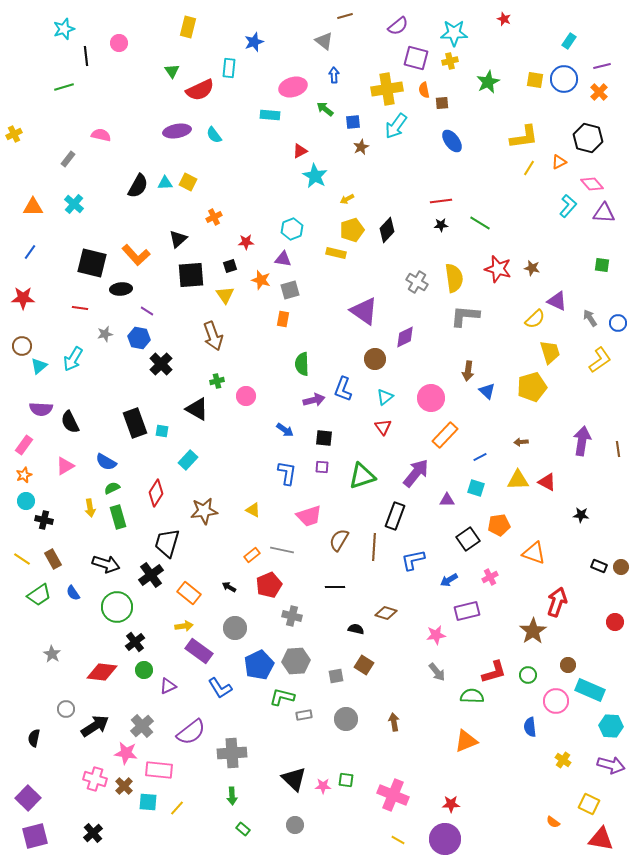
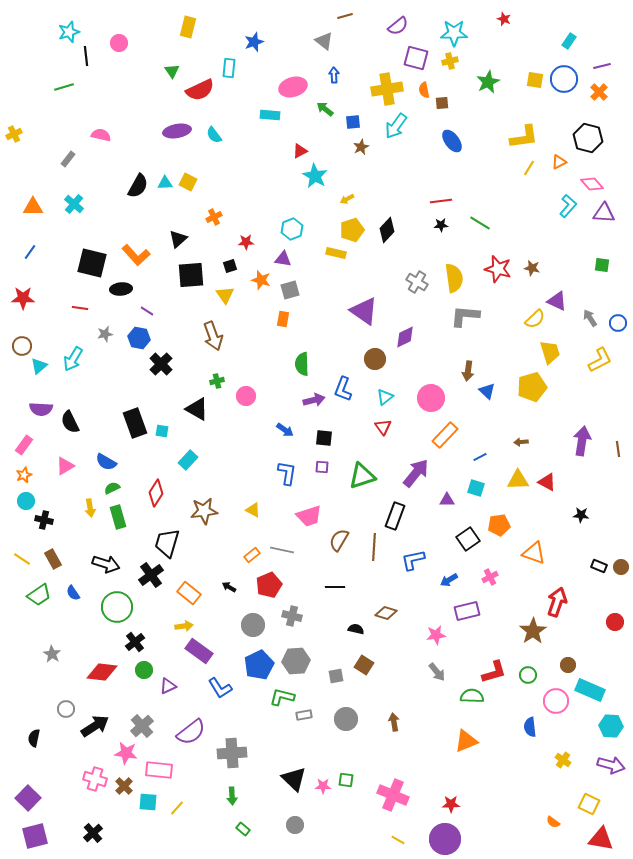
cyan star at (64, 29): moved 5 px right, 3 px down
yellow L-shape at (600, 360): rotated 8 degrees clockwise
gray circle at (235, 628): moved 18 px right, 3 px up
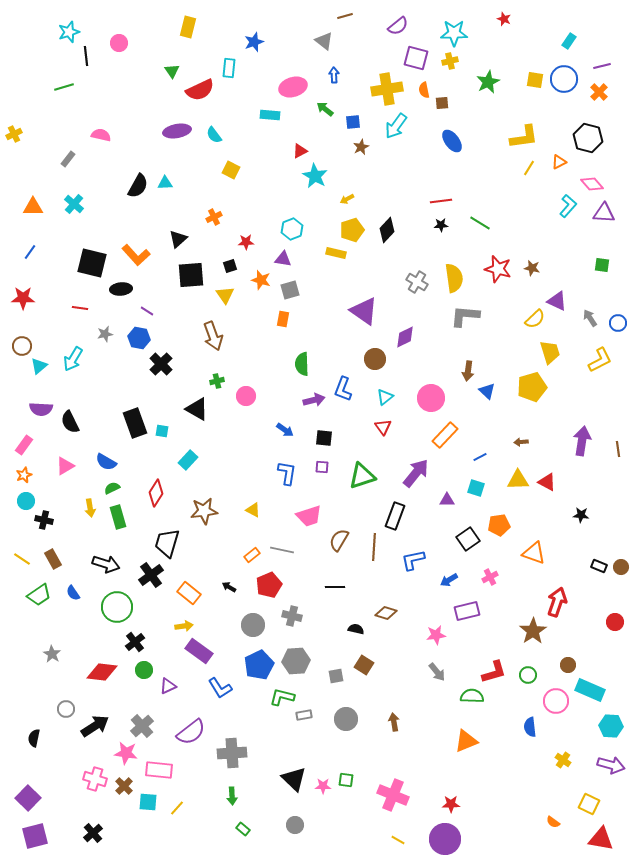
yellow square at (188, 182): moved 43 px right, 12 px up
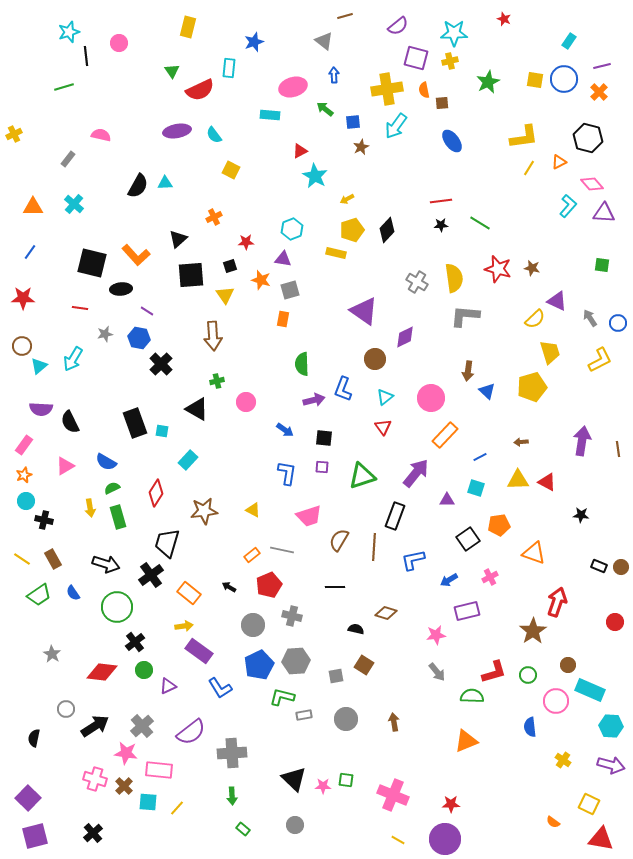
brown arrow at (213, 336): rotated 16 degrees clockwise
pink circle at (246, 396): moved 6 px down
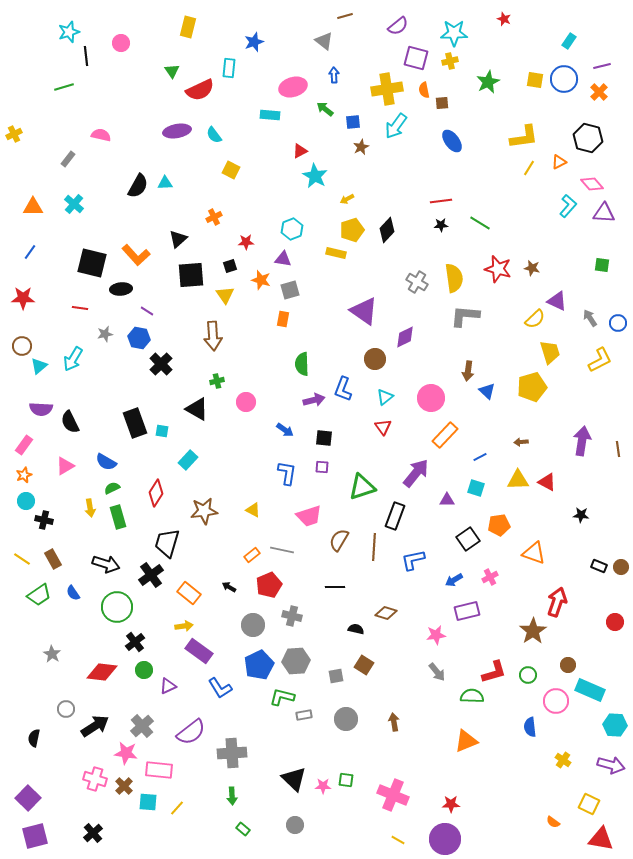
pink circle at (119, 43): moved 2 px right
green triangle at (362, 476): moved 11 px down
blue arrow at (449, 580): moved 5 px right
cyan hexagon at (611, 726): moved 4 px right, 1 px up
